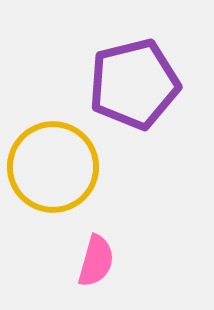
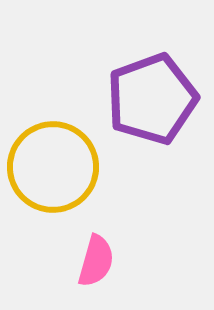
purple pentagon: moved 18 px right, 15 px down; rotated 6 degrees counterclockwise
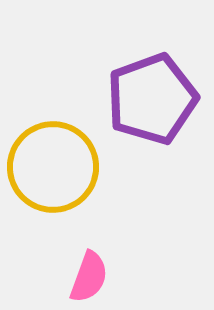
pink semicircle: moved 7 px left, 16 px down; rotated 4 degrees clockwise
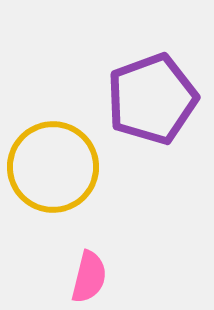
pink semicircle: rotated 6 degrees counterclockwise
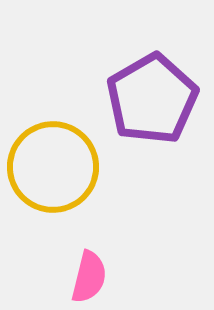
purple pentagon: rotated 10 degrees counterclockwise
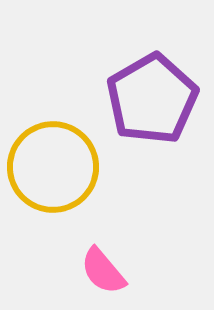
pink semicircle: moved 14 px right, 6 px up; rotated 126 degrees clockwise
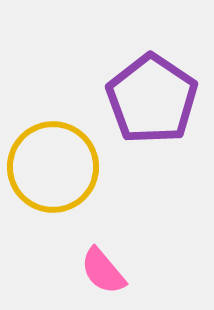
purple pentagon: rotated 8 degrees counterclockwise
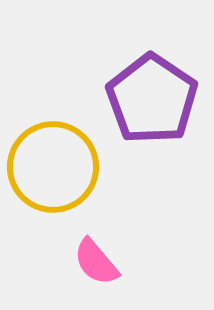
pink semicircle: moved 7 px left, 9 px up
